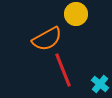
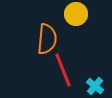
orange semicircle: rotated 56 degrees counterclockwise
cyan cross: moved 5 px left, 2 px down
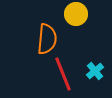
red line: moved 4 px down
cyan cross: moved 15 px up; rotated 12 degrees clockwise
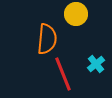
cyan cross: moved 1 px right, 7 px up
